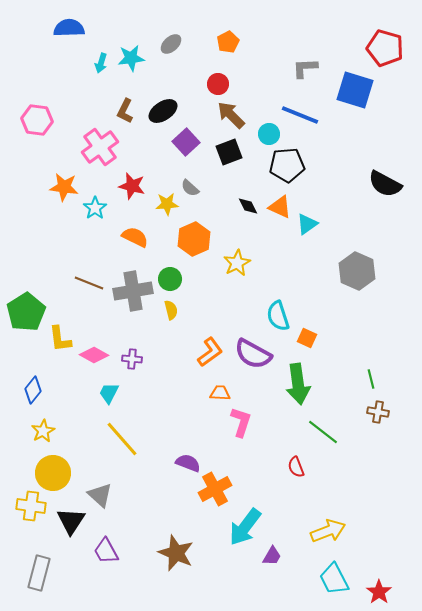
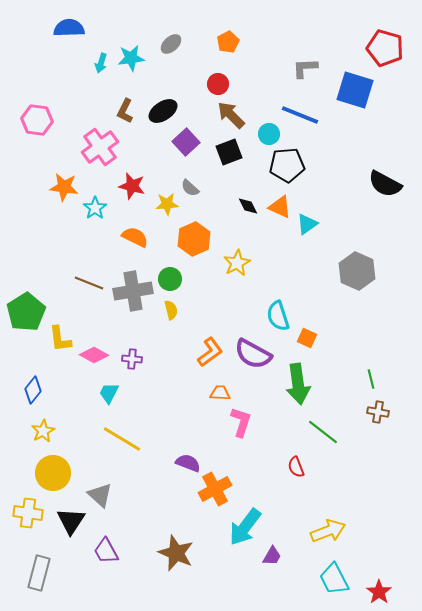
yellow line at (122, 439): rotated 18 degrees counterclockwise
yellow cross at (31, 506): moved 3 px left, 7 px down
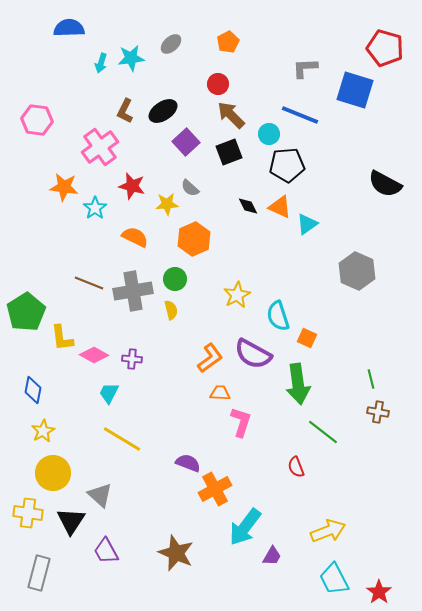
yellow star at (237, 263): moved 32 px down
green circle at (170, 279): moved 5 px right
yellow L-shape at (60, 339): moved 2 px right, 1 px up
orange L-shape at (210, 352): moved 6 px down
blue diamond at (33, 390): rotated 28 degrees counterclockwise
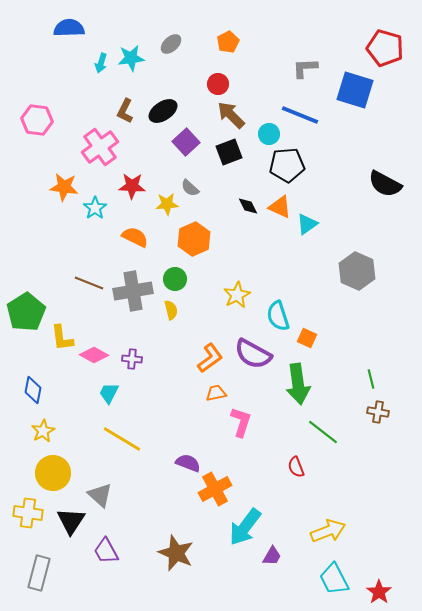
red star at (132, 186): rotated 12 degrees counterclockwise
orange trapezoid at (220, 393): moved 4 px left; rotated 15 degrees counterclockwise
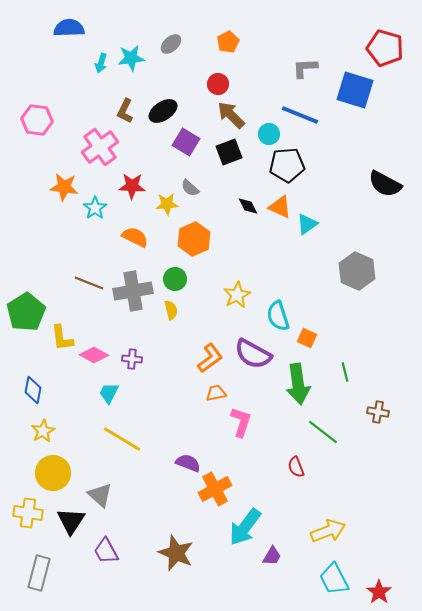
purple square at (186, 142): rotated 16 degrees counterclockwise
green line at (371, 379): moved 26 px left, 7 px up
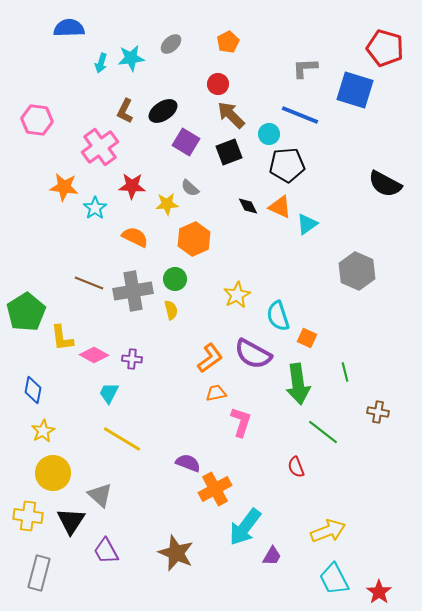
yellow cross at (28, 513): moved 3 px down
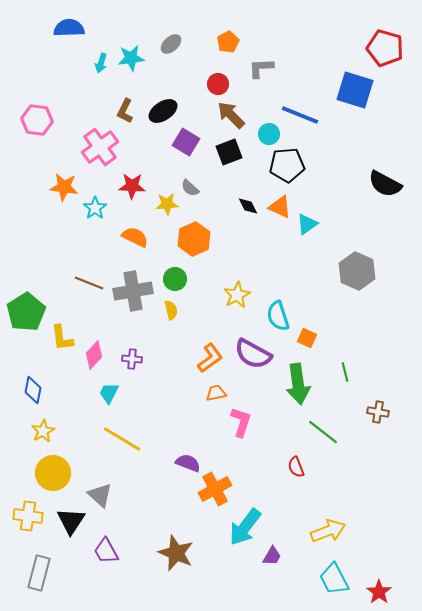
gray L-shape at (305, 68): moved 44 px left
pink diamond at (94, 355): rotated 76 degrees counterclockwise
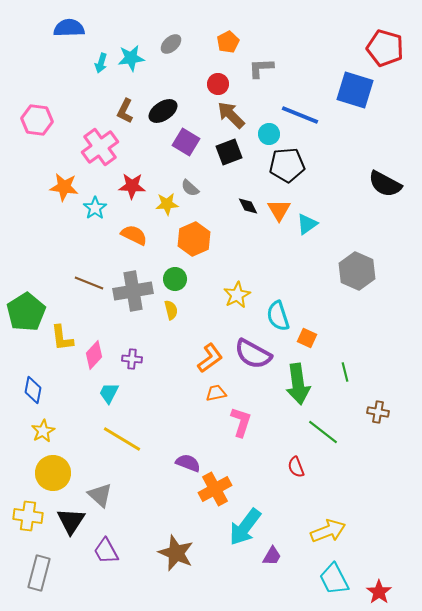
orange triangle at (280, 207): moved 1 px left, 3 px down; rotated 35 degrees clockwise
orange semicircle at (135, 237): moved 1 px left, 2 px up
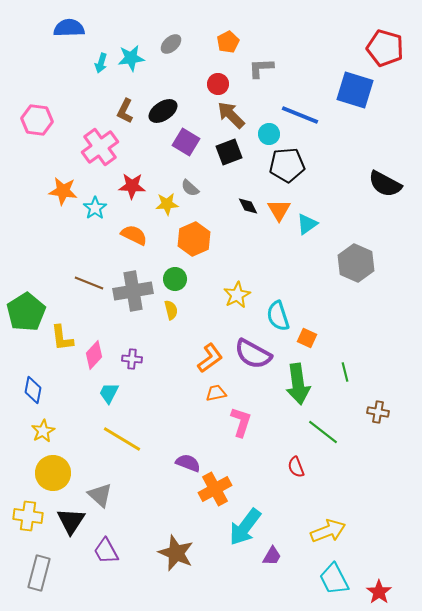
orange star at (64, 187): moved 1 px left, 4 px down
gray hexagon at (357, 271): moved 1 px left, 8 px up
